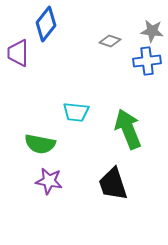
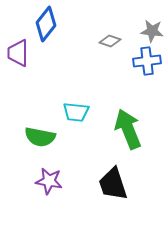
green semicircle: moved 7 px up
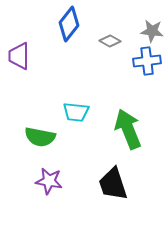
blue diamond: moved 23 px right
gray diamond: rotated 10 degrees clockwise
purple trapezoid: moved 1 px right, 3 px down
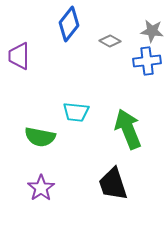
purple star: moved 8 px left, 7 px down; rotated 28 degrees clockwise
